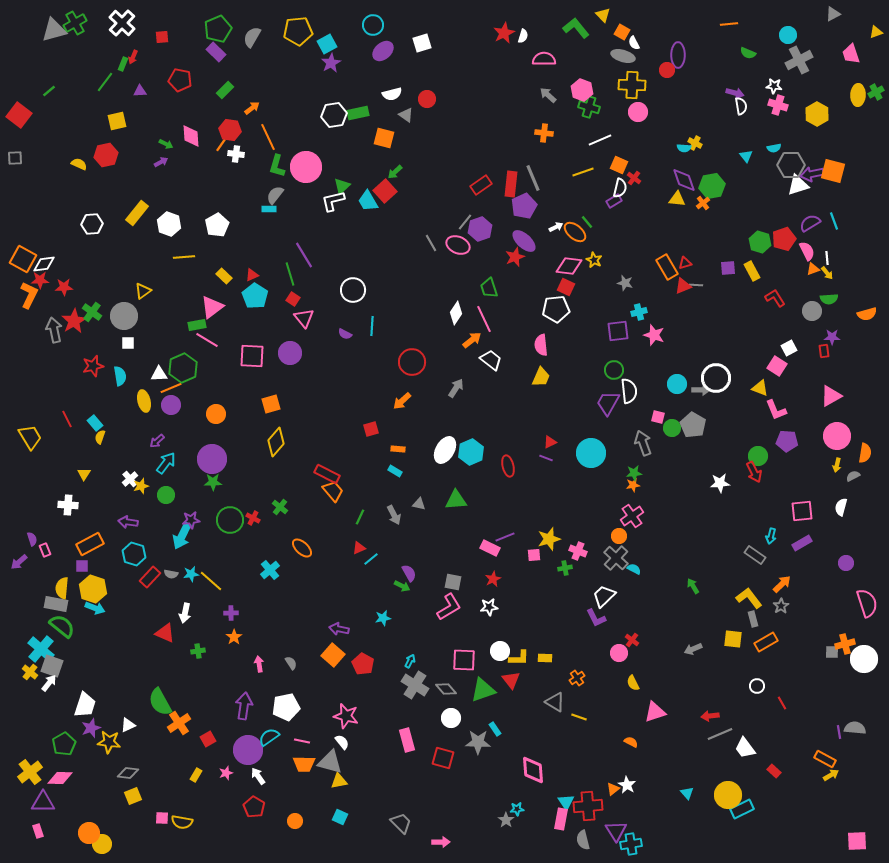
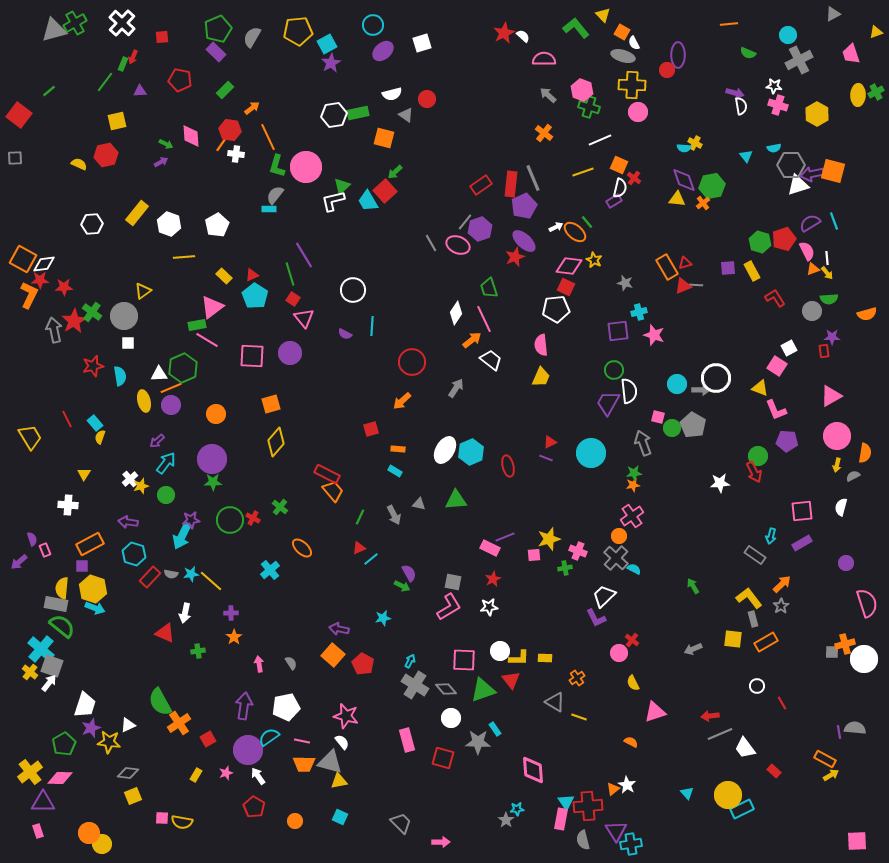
white semicircle at (523, 36): rotated 64 degrees counterclockwise
orange cross at (544, 133): rotated 30 degrees clockwise
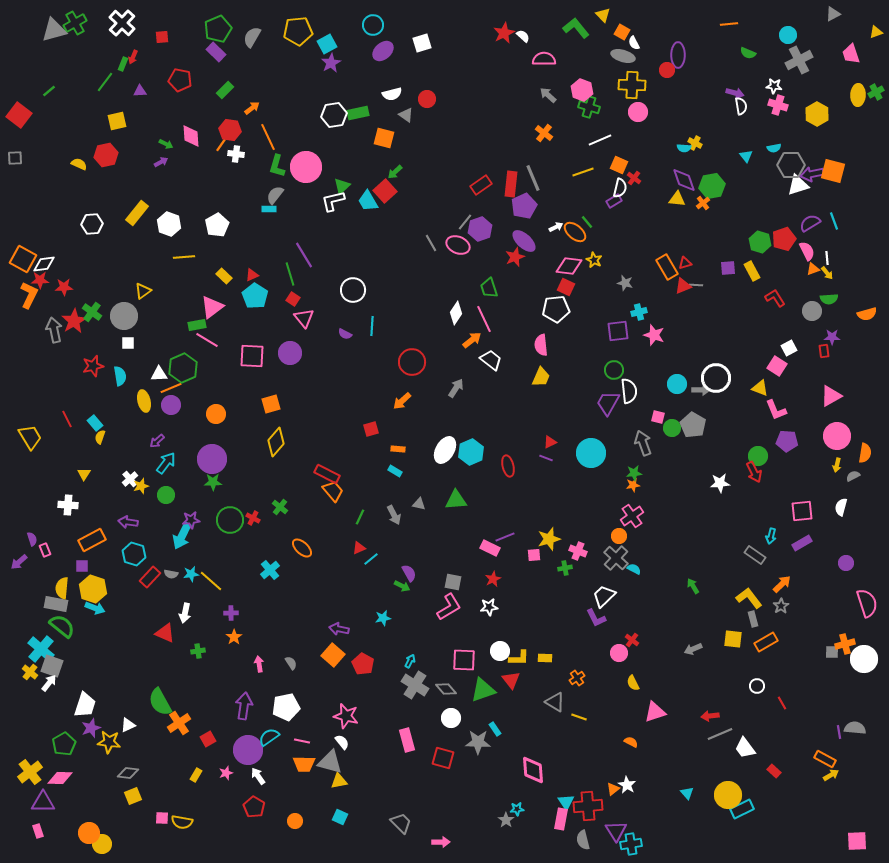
orange rectangle at (90, 544): moved 2 px right, 4 px up
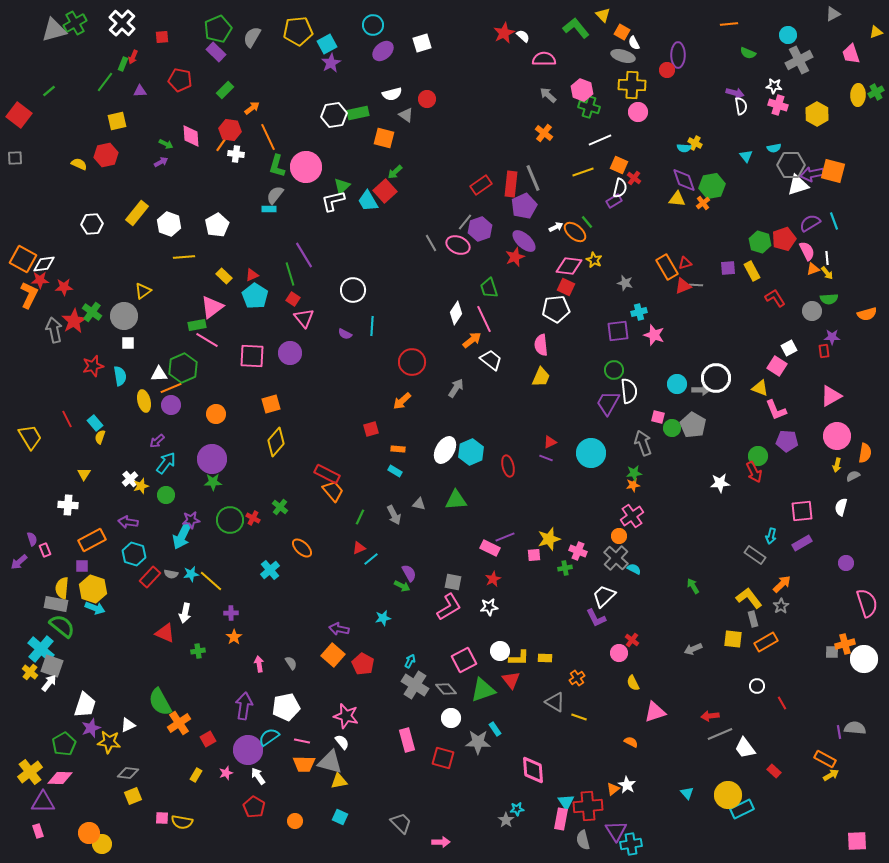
pink square at (464, 660): rotated 30 degrees counterclockwise
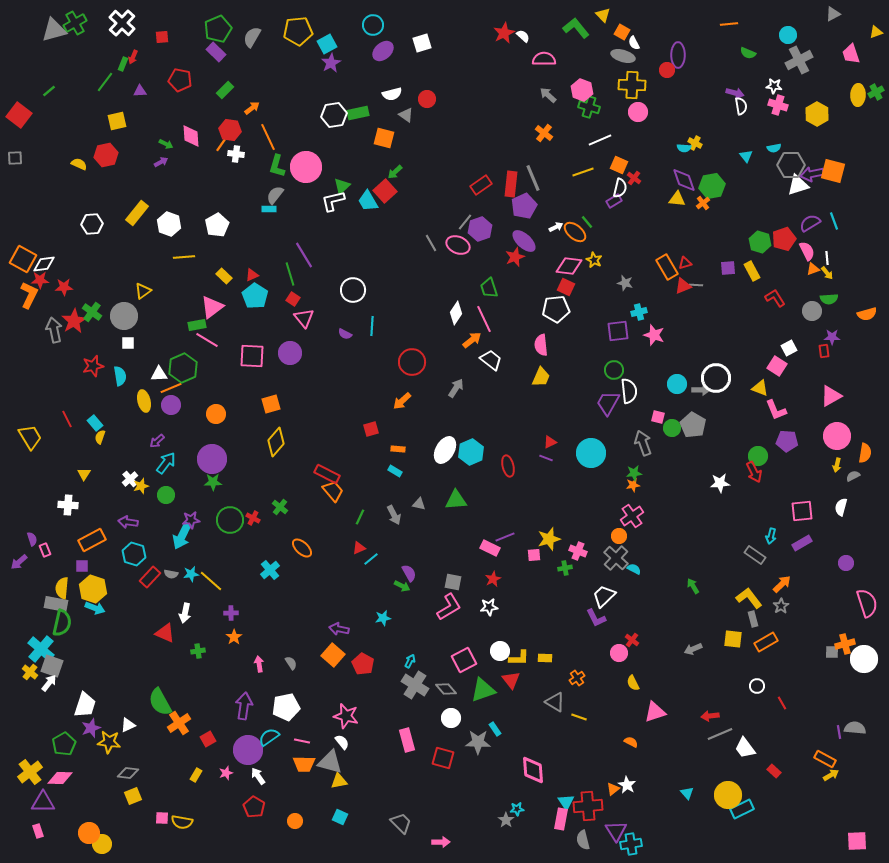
green semicircle at (62, 626): moved 3 px up; rotated 64 degrees clockwise
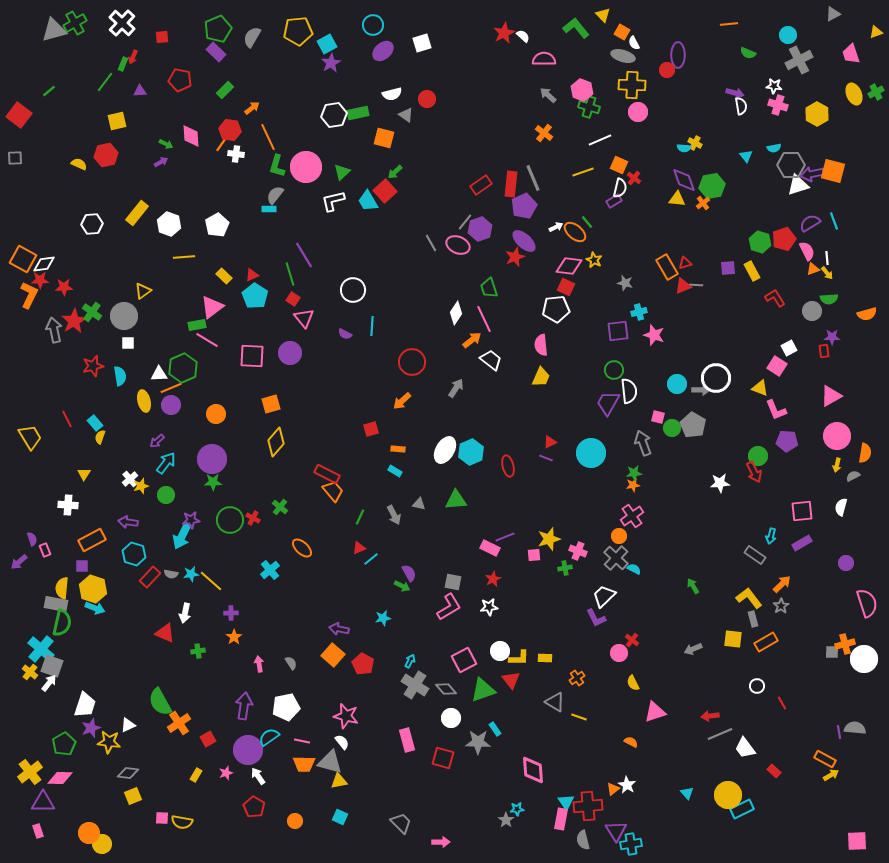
yellow ellipse at (858, 95): moved 4 px left, 1 px up; rotated 25 degrees counterclockwise
green triangle at (342, 186): moved 14 px up
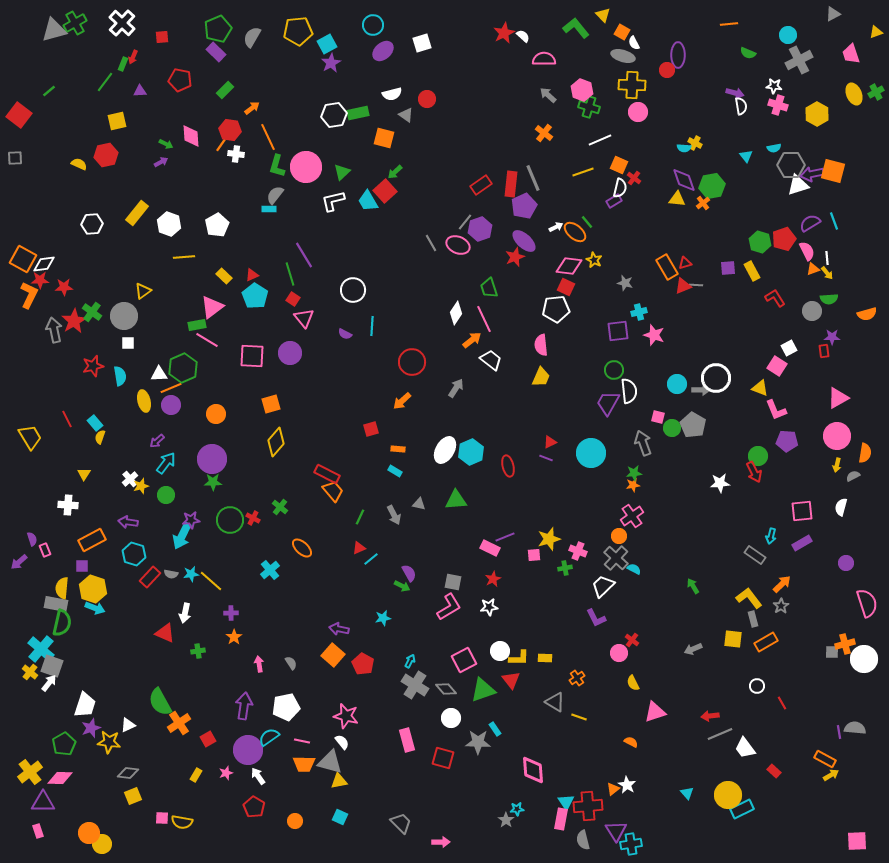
pink triangle at (831, 396): moved 7 px right, 2 px down
white trapezoid at (604, 596): moved 1 px left, 10 px up
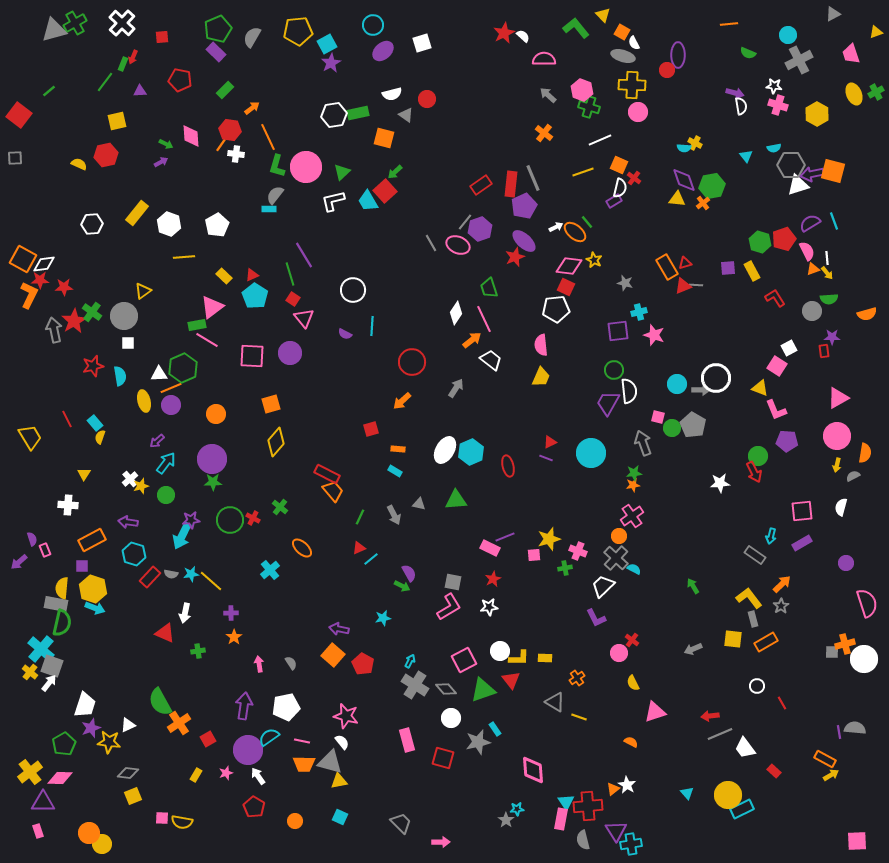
gray star at (478, 742): rotated 15 degrees counterclockwise
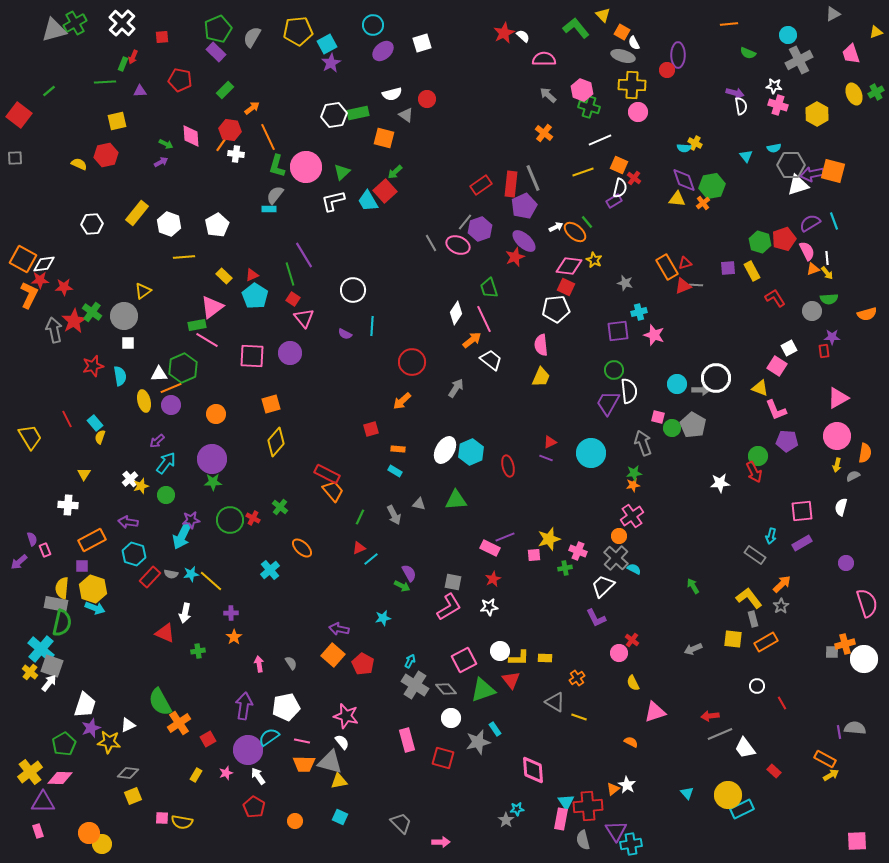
green line at (105, 82): rotated 50 degrees clockwise
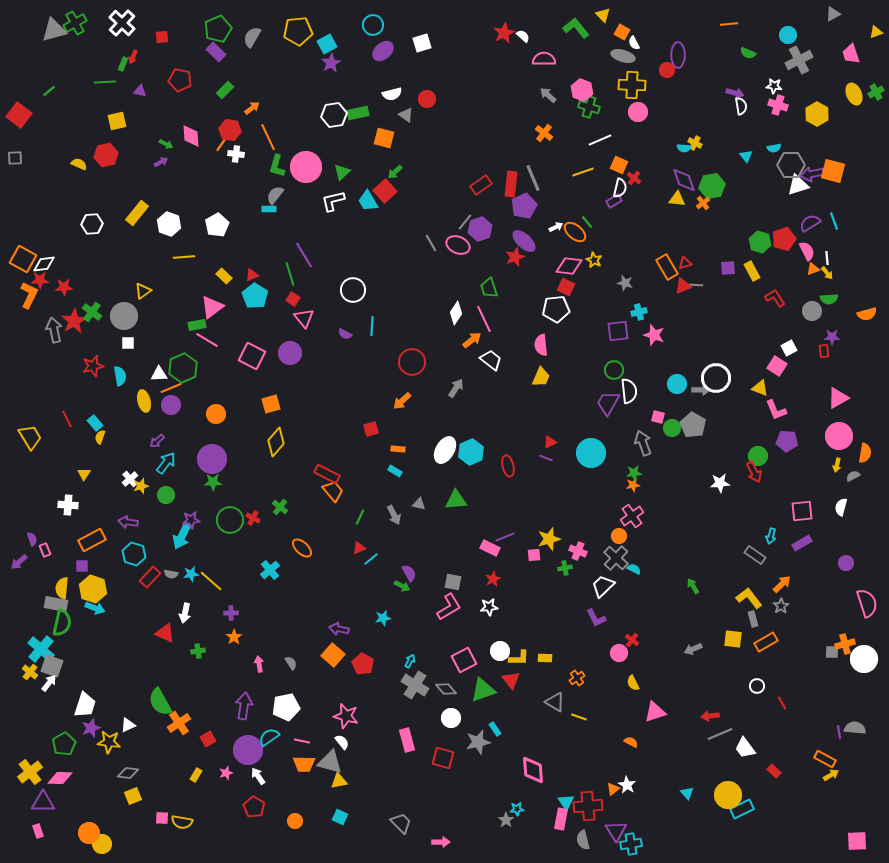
purple triangle at (140, 91): rotated 16 degrees clockwise
pink square at (252, 356): rotated 24 degrees clockwise
pink circle at (837, 436): moved 2 px right
